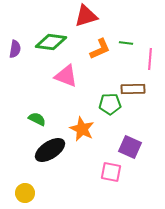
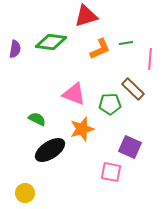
green line: rotated 16 degrees counterclockwise
pink triangle: moved 8 px right, 18 px down
brown rectangle: rotated 45 degrees clockwise
orange star: rotated 30 degrees clockwise
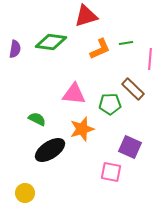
pink triangle: rotated 15 degrees counterclockwise
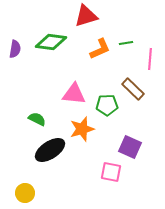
green pentagon: moved 3 px left, 1 px down
